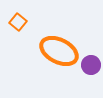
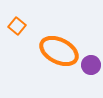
orange square: moved 1 px left, 4 px down
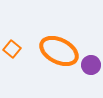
orange square: moved 5 px left, 23 px down
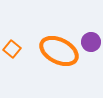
purple circle: moved 23 px up
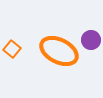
purple circle: moved 2 px up
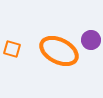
orange square: rotated 24 degrees counterclockwise
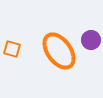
orange ellipse: rotated 27 degrees clockwise
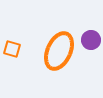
orange ellipse: rotated 60 degrees clockwise
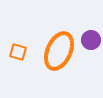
orange square: moved 6 px right, 3 px down
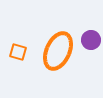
orange ellipse: moved 1 px left
